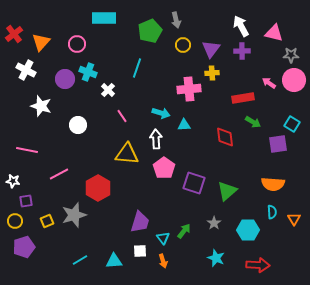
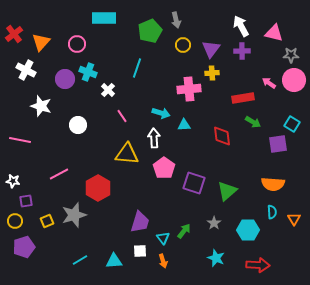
red diamond at (225, 137): moved 3 px left, 1 px up
white arrow at (156, 139): moved 2 px left, 1 px up
pink line at (27, 150): moved 7 px left, 10 px up
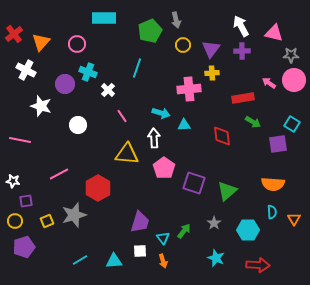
purple circle at (65, 79): moved 5 px down
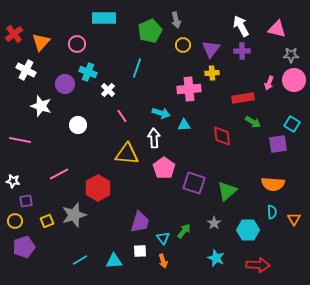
pink triangle at (274, 33): moved 3 px right, 4 px up
pink arrow at (269, 83): rotated 104 degrees counterclockwise
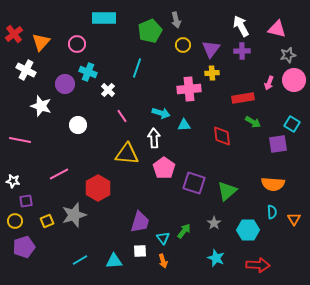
gray star at (291, 55): moved 3 px left; rotated 14 degrees counterclockwise
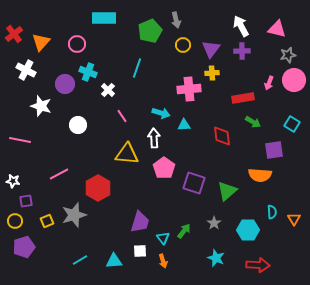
purple square at (278, 144): moved 4 px left, 6 px down
orange semicircle at (273, 184): moved 13 px left, 9 px up
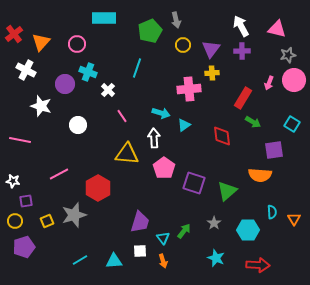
red rectangle at (243, 98): rotated 50 degrees counterclockwise
cyan triangle at (184, 125): rotated 32 degrees counterclockwise
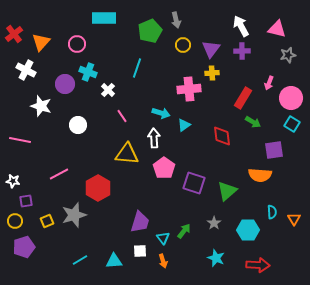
pink circle at (294, 80): moved 3 px left, 18 px down
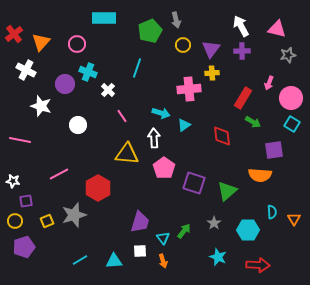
cyan star at (216, 258): moved 2 px right, 1 px up
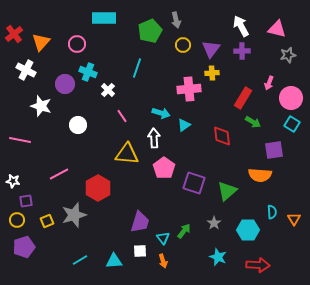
yellow circle at (15, 221): moved 2 px right, 1 px up
